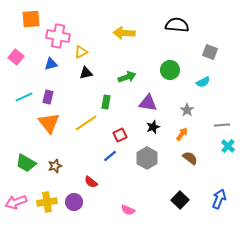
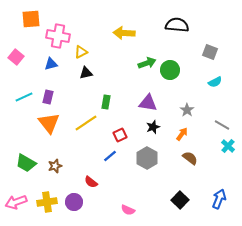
green arrow: moved 20 px right, 14 px up
cyan semicircle: moved 12 px right
gray line: rotated 35 degrees clockwise
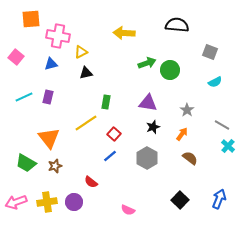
orange triangle: moved 15 px down
red square: moved 6 px left, 1 px up; rotated 24 degrees counterclockwise
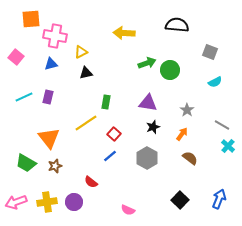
pink cross: moved 3 px left
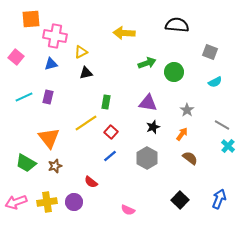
green circle: moved 4 px right, 2 px down
red square: moved 3 px left, 2 px up
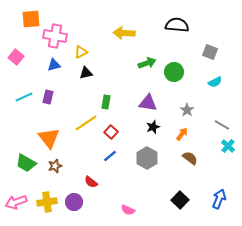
blue triangle: moved 3 px right, 1 px down
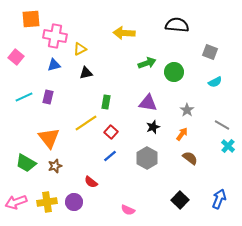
yellow triangle: moved 1 px left, 3 px up
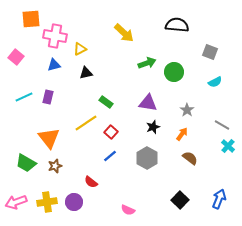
yellow arrow: rotated 140 degrees counterclockwise
green rectangle: rotated 64 degrees counterclockwise
